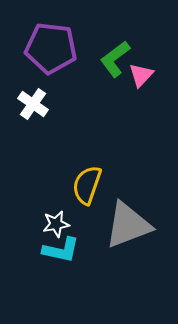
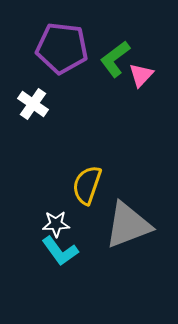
purple pentagon: moved 11 px right
white star: rotated 8 degrees clockwise
cyan L-shape: moved 1 px left, 1 px down; rotated 42 degrees clockwise
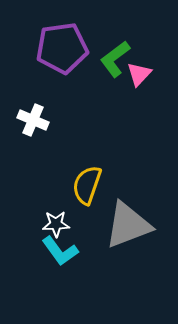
purple pentagon: rotated 15 degrees counterclockwise
pink triangle: moved 2 px left, 1 px up
white cross: moved 16 px down; rotated 12 degrees counterclockwise
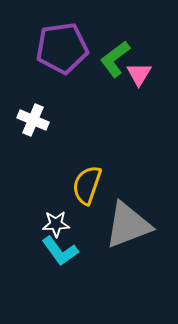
pink triangle: rotated 12 degrees counterclockwise
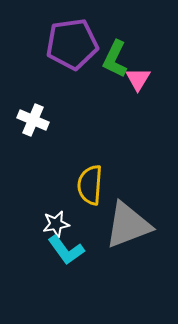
purple pentagon: moved 10 px right, 4 px up
green L-shape: rotated 27 degrees counterclockwise
pink triangle: moved 1 px left, 5 px down
yellow semicircle: moved 3 px right; rotated 15 degrees counterclockwise
white star: rotated 8 degrees counterclockwise
cyan L-shape: moved 6 px right, 1 px up
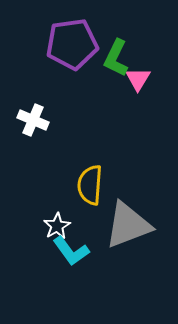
green L-shape: moved 1 px right, 1 px up
white star: moved 1 px right, 2 px down; rotated 20 degrees counterclockwise
cyan L-shape: moved 5 px right, 1 px down
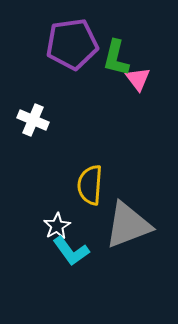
green L-shape: rotated 12 degrees counterclockwise
pink triangle: rotated 8 degrees counterclockwise
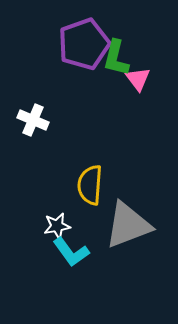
purple pentagon: moved 12 px right; rotated 12 degrees counterclockwise
white star: rotated 20 degrees clockwise
cyan L-shape: moved 1 px down
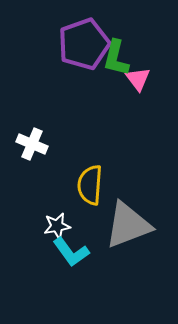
white cross: moved 1 px left, 24 px down
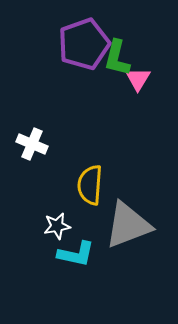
green L-shape: moved 1 px right
pink triangle: rotated 8 degrees clockwise
cyan L-shape: moved 5 px right, 2 px down; rotated 42 degrees counterclockwise
